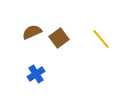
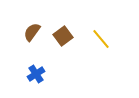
brown semicircle: rotated 30 degrees counterclockwise
brown square: moved 4 px right, 2 px up
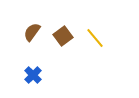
yellow line: moved 6 px left, 1 px up
blue cross: moved 3 px left, 1 px down; rotated 12 degrees counterclockwise
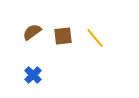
brown semicircle: rotated 18 degrees clockwise
brown square: rotated 30 degrees clockwise
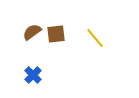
brown square: moved 7 px left, 2 px up
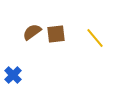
blue cross: moved 20 px left
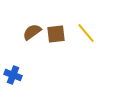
yellow line: moved 9 px left, 5 px up
blue cross: rotated 24 degrees counterclockwise
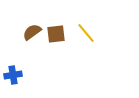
blue cross: rotated 30 degrees counterclockwise
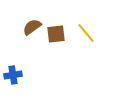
brown semicircle: moved 5 px up
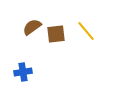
yellow line: moved 2 px up
blue cross: moved 10 px right, 3 px up
